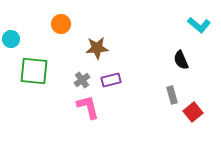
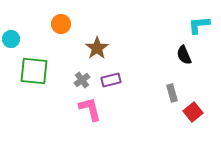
cyan L-shape: rotated 135 degrees clockwise
brown star: rotated 30 degrees counterclockwise
black semicircle: moved 3 px right, 5 px up
gray rectangle: moved 2 px up
pink L-shape: moved 2 px right, 2 px down
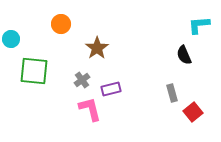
purple rectangle: moved 9 px down
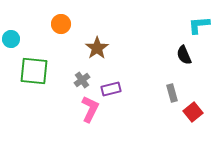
pink L-shape: rotated 40 degrees clockwise
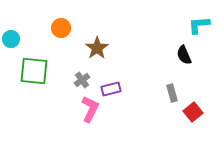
orange circle: moved 4 px down
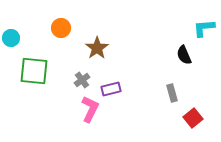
cyan L-shape: moved 5 px right, 3 px down
cyan circle: moved 1 px up
red square: moved 6 px down
